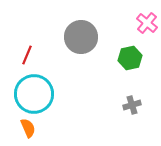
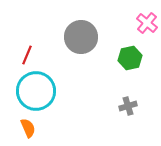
cyan circle: moved 2 px right, 3 px up
gray cross: moved 4 px left, 1 px down
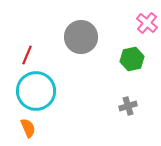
green hexagon: moved 2 px right, 1 px down
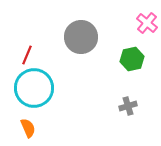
cyan circle: moved 2 px left, 3 px up
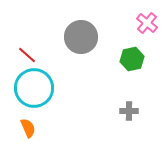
red line: rotated 72 degrees counterclockwise
gray cross: moved 1 px right, 5 px down; rotated 18 degrees clockwise
